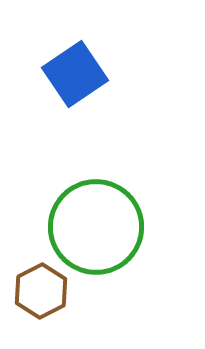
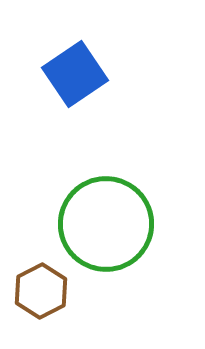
green circle: moved 10 px right, 3 px up
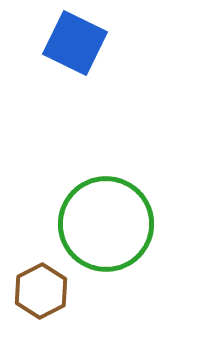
blue square: moved 31 px up; rotated 30 degrees counterclockwise
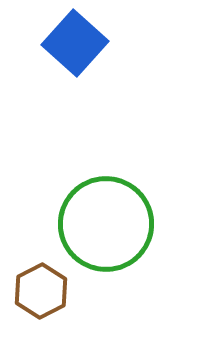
blue square: rotated 16 degrees clockwise
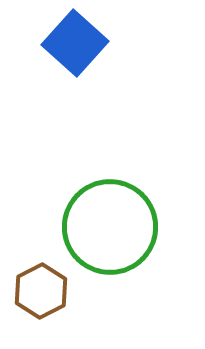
green circle: moved 4 px right, 3 px down
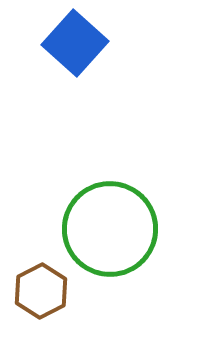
green circle: moved 2 px down
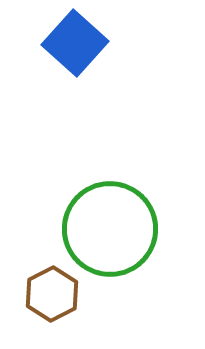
brown hexagon: moved 11 px right, 3 px down
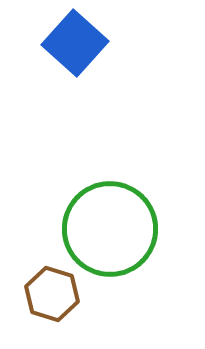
brown hexagon: rotated 16 degrees counterclockwise
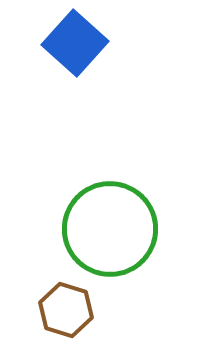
brown hexagon: moved 14 px right, 16 px down
